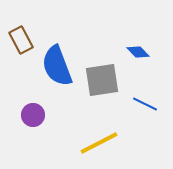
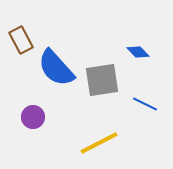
blue semicircle: moved 1 px left, 2 px down; rotated 21 degrees counterclockwise
purple circle: moved 2 px down
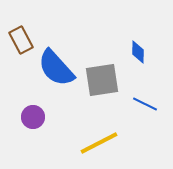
blue diamond: rotated 45 degrees clockwise
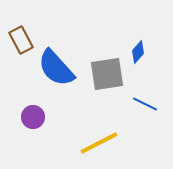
blue diamond: rotated 40 degrees clockwise
gray square: moved 5 px right, 6 px up
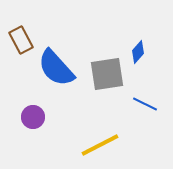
yellow line: moved 1 px right, 2 px down
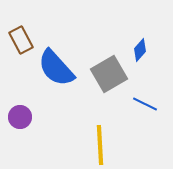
blue diamond: moved 2 px right, 2 px up
gray square: moved 2 px right; rotated 21 degrees counterclockwise
purple circle: moved 13 px left
yellow line: rotated 66 degrees counterclockwise
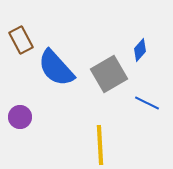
blue line: moved 2 px right, 1 px up
